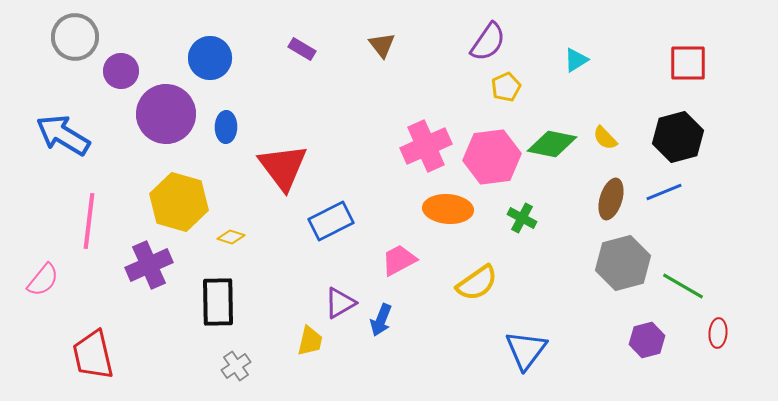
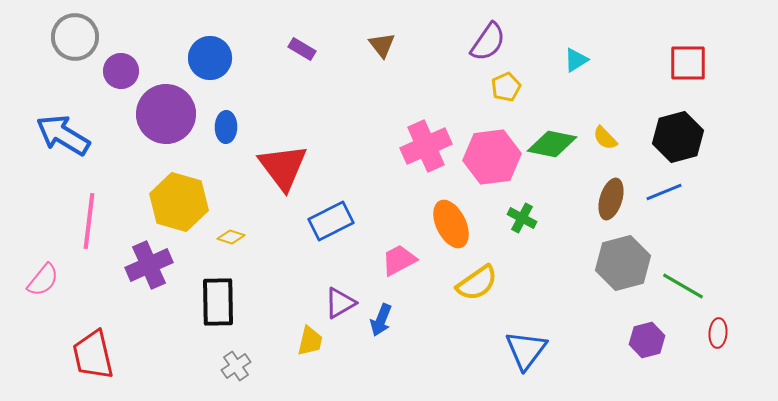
orange ellipse at (448, 209): moved 3 px right, 15 px down; rotated 60 degrees clockwise
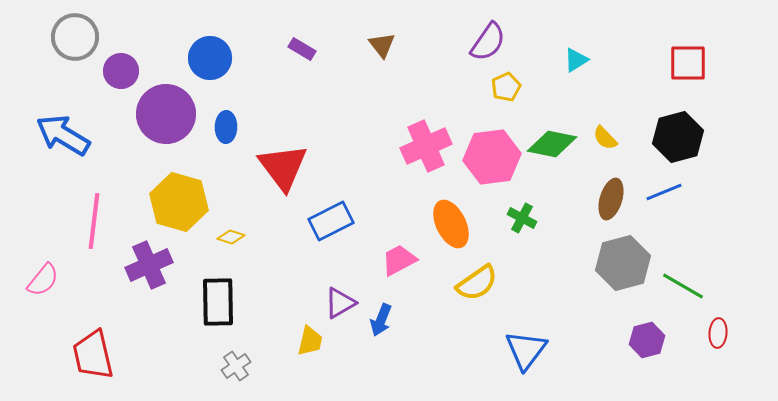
pink line at (89, 221): moved 5 px right
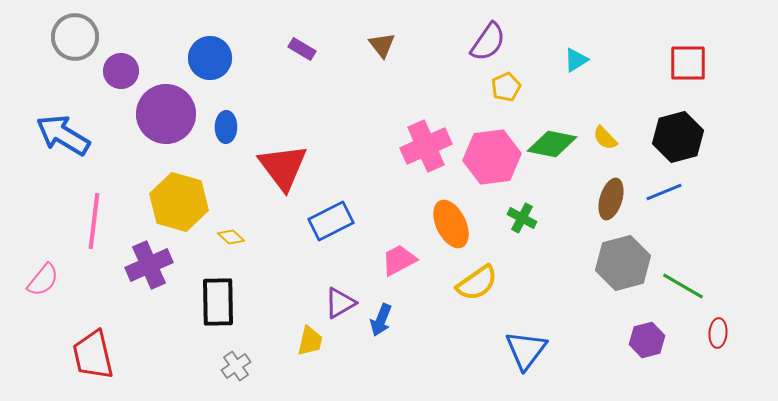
yellow diamond at (231, 237): rotated 24 degrees clockwise
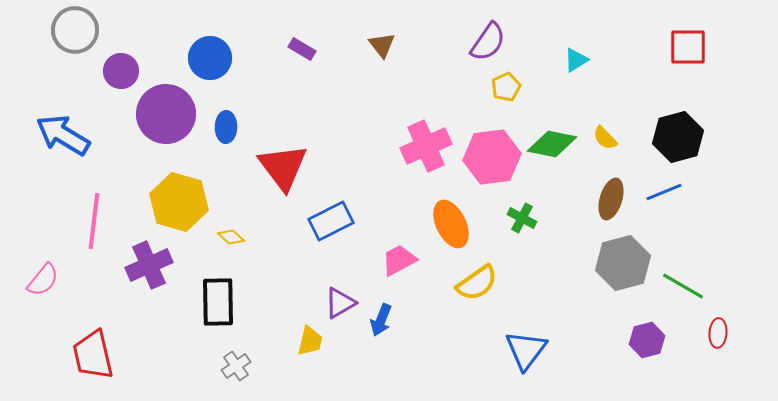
gray circle at (75, 37): moved 7 px up
red square at (688, 63): moved 16 px up
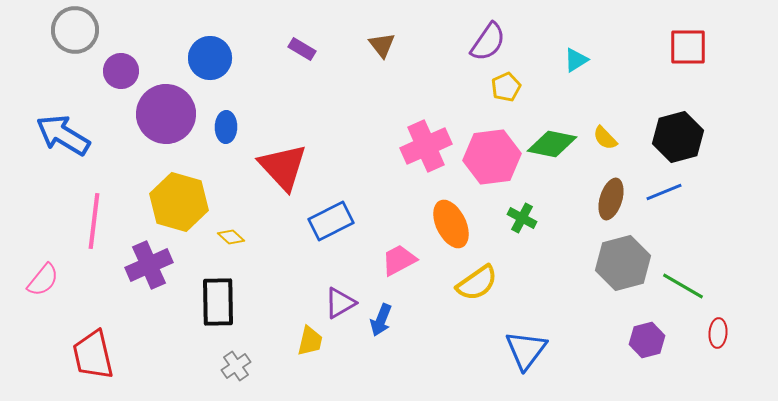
red triangle at (283, 167): rotated 6 degrees counterclockwise
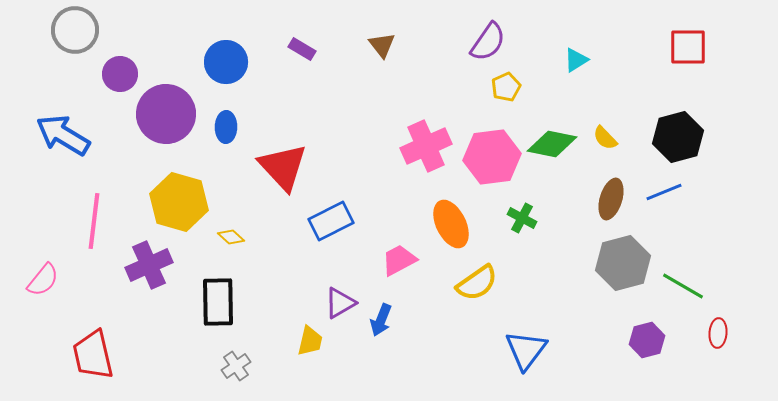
blue circle at (210, 58): moved 16 px right, 4 px down
purple circle at (121, 71): moved 1 px left, 3 px down
